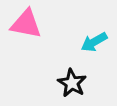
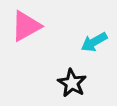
pink triangle: moved 2 px down; rotated 40 degrees counterclockwise
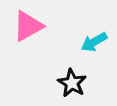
pink triangle: moved 2 px right
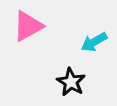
black star: moved 1 px left, 1 px up
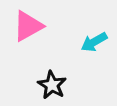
black star: moved 19 px left, 3 px down
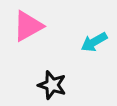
black star: rotated 12 degrees counterclockwise
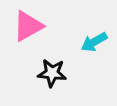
black star: moved 12 px up; rotated 12 degrees counterclockwise
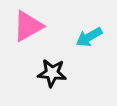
cyan arrow: moved 5 px left, 5 px up
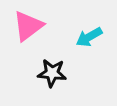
pink triangle: rotated 8 degrees counterclockwise
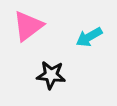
black star: moved 1 px left, 2 px down
